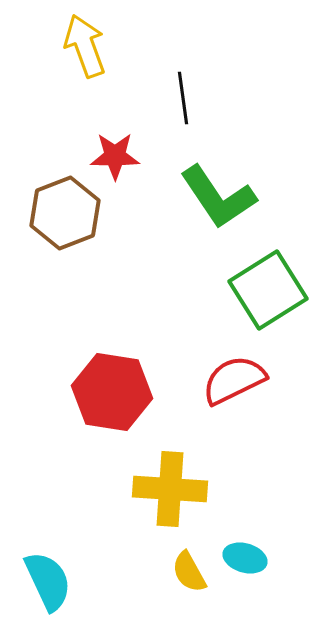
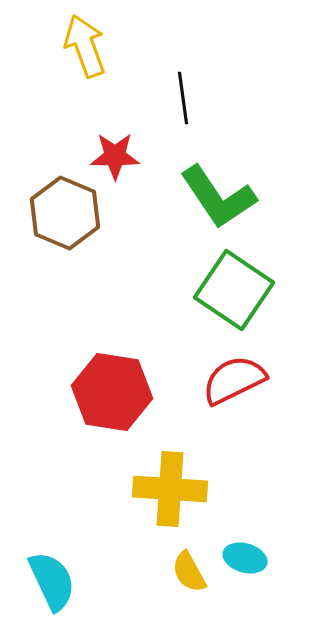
brown hexagon: rotated 16 degrees counterclockwise
green square: moved 34 px left; rotated 24 degrees counterclockwise
cyan semicircle: moved 4 px right
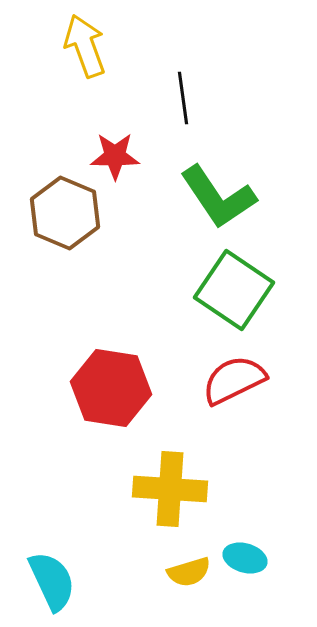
red hexagon: moved 1 px left, 4 px up
yellow semicircle: rotated 78 degrees counterclockwise
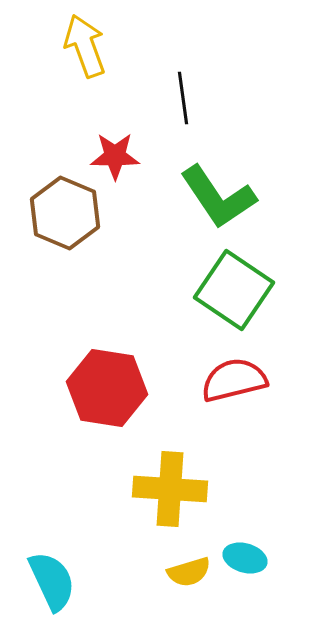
red semicircle: rotated 12 degrees clockwise
red hexagon: moved 4 px left
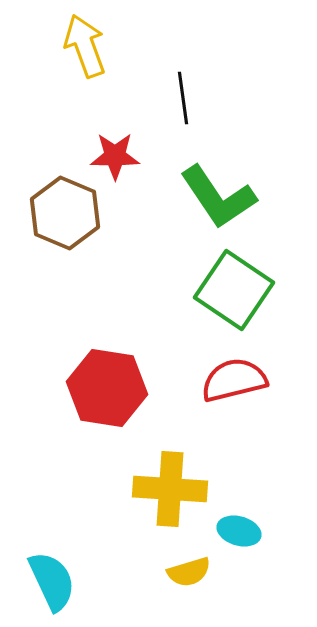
cyan ellipse: moved 6 px left, 27 px up
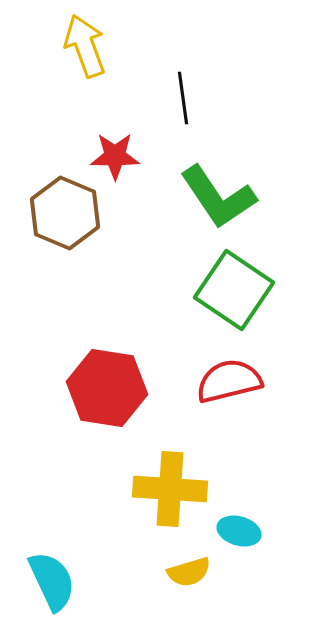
red semicircle: moved 5 px left, 1 px down
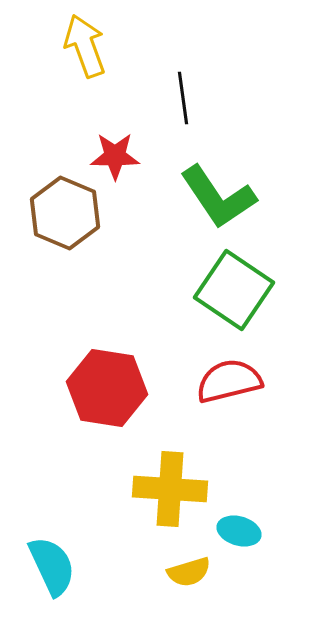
cyan semicircle: moved 15 px up
